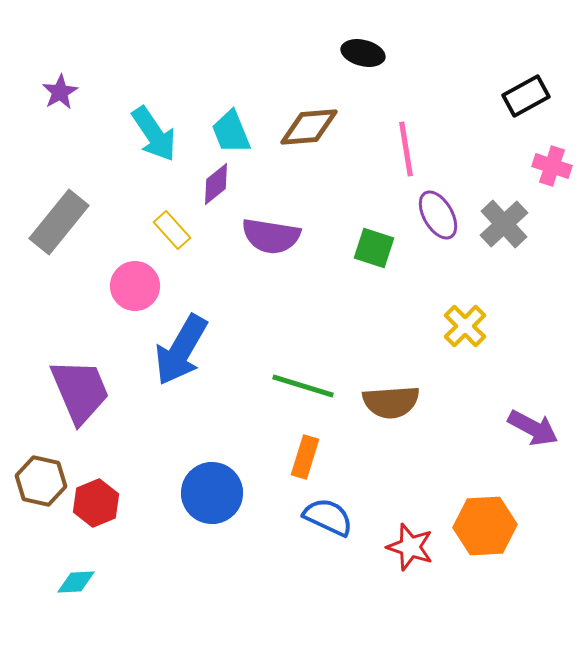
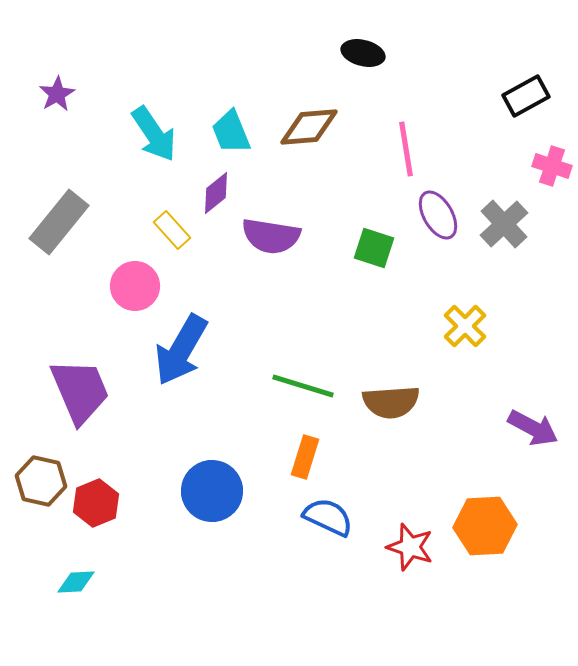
purple star: moved 3 px left, 2 px down
purple diamond: moved 9 px down
blue circle: moved 2 px up
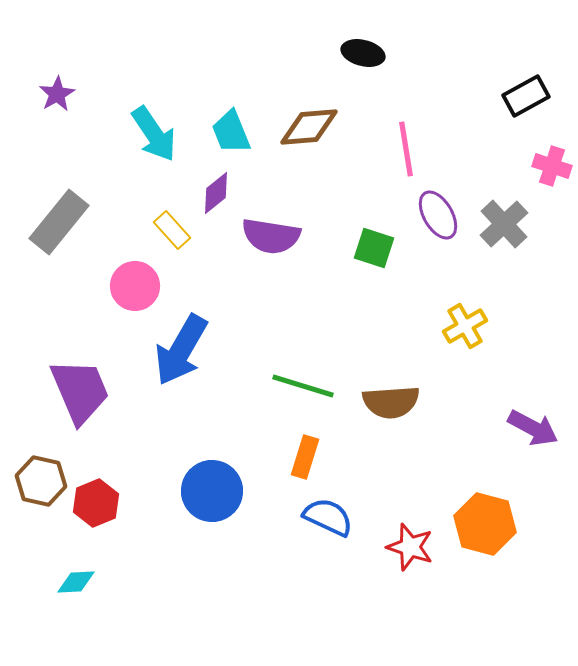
yellow cross: rotated 15 degrees clockwise
orange hexagon: moved 2 px up; rotated 18 degrees clockwise
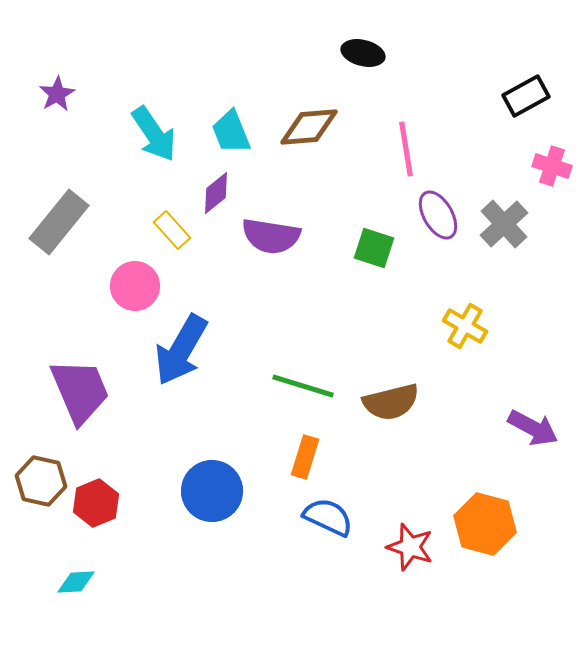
yellow cross: rotated 30 degrees counterclockwise
brown semicircle: rotated 10 degrees counterclockwise
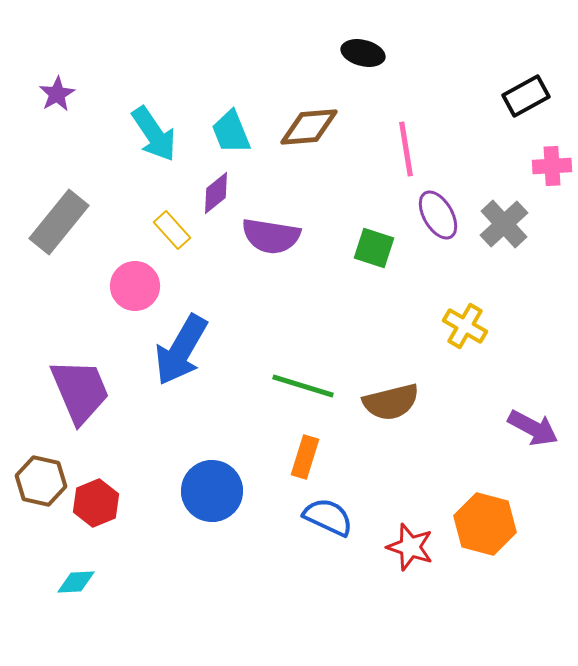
pink cross: rotated 21 degrees counterclockwise
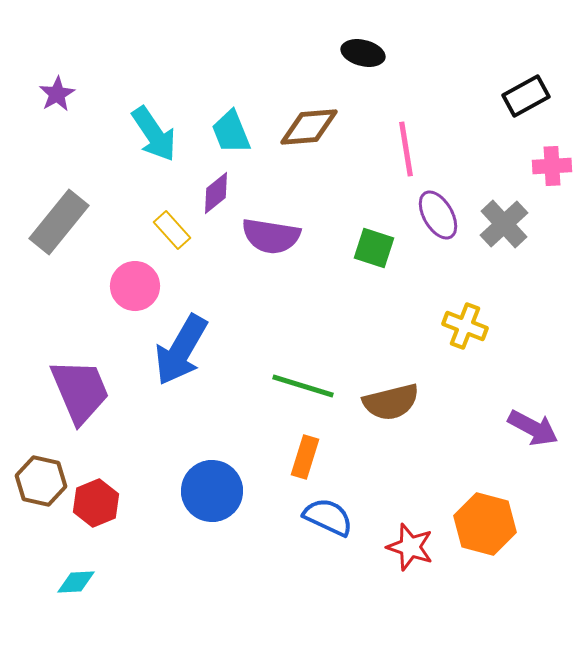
yellow cross: rotated 9 degrees counterclockwise
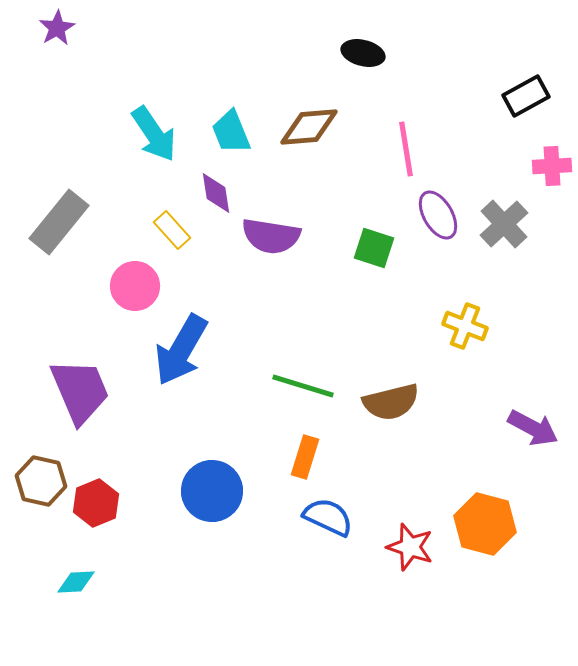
purple star: moved 66 px up
purple diamond: rotated 60 degrees counterclockwise
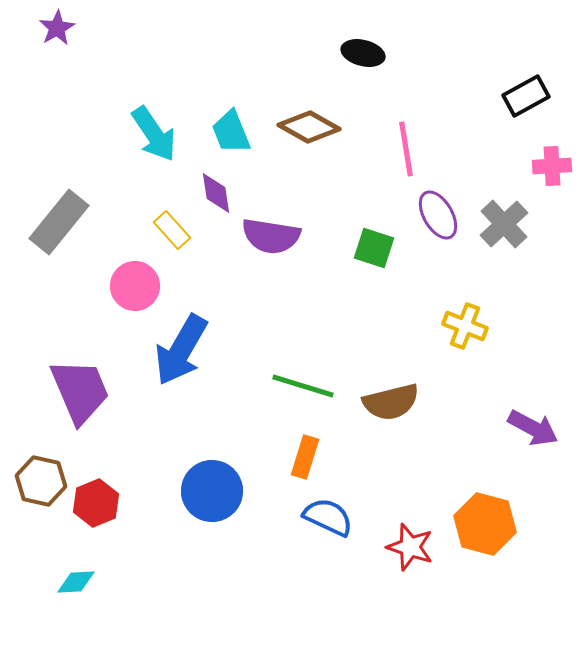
brown diamond: rotated 34 degrees clockwise
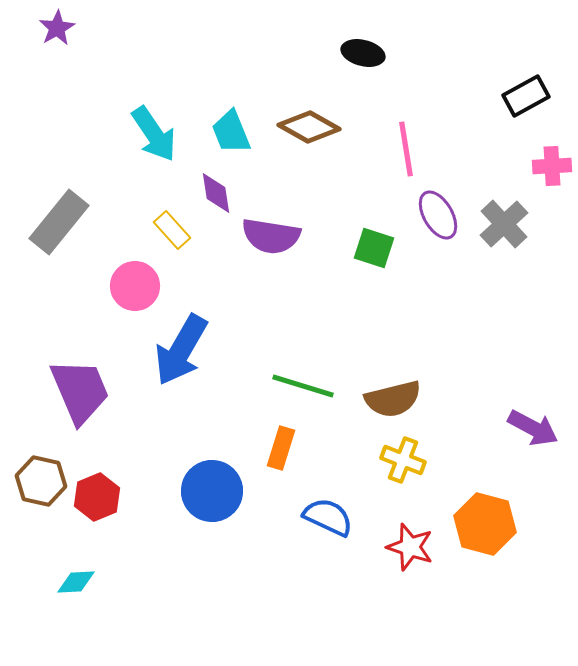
yellow cross: moved 62 px left, 134 px down
brown semicircle: moved 2 px right, 3 px up
orange rectangle: moved 24 px left, 9 px up
red hexagon: moved 1 px right, 6 px up
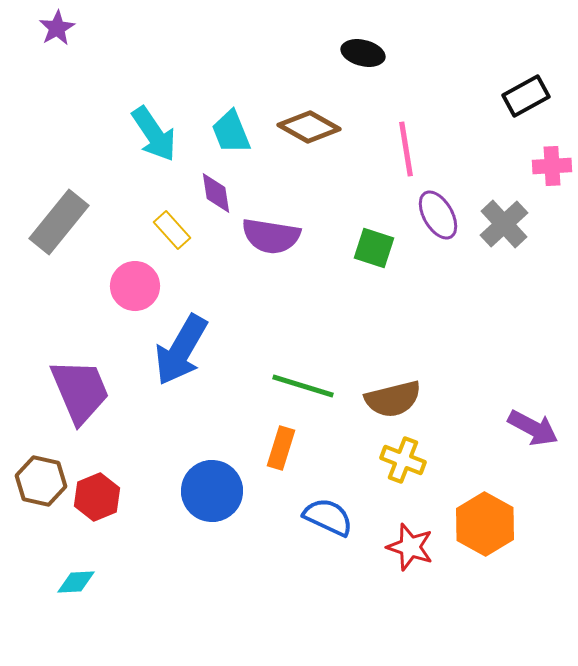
orange hexagon: rotated 14 degrees clockwise
